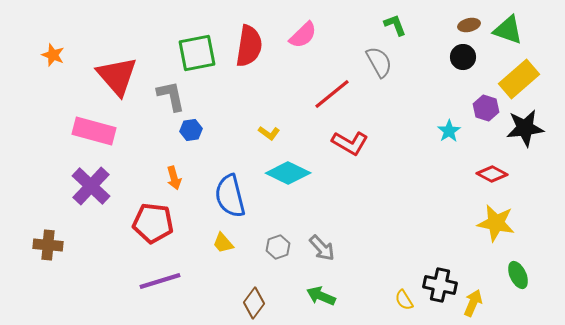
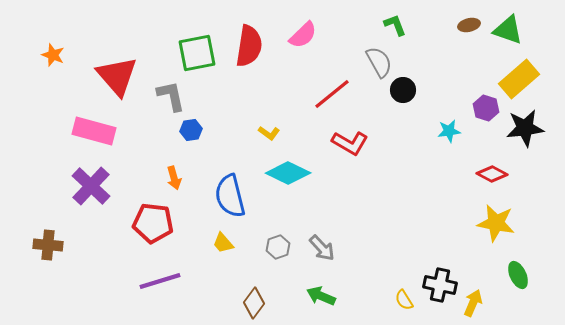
black circle: moved 60 px left, 33 px down
cyan star: rotated 25 degrees clockwise
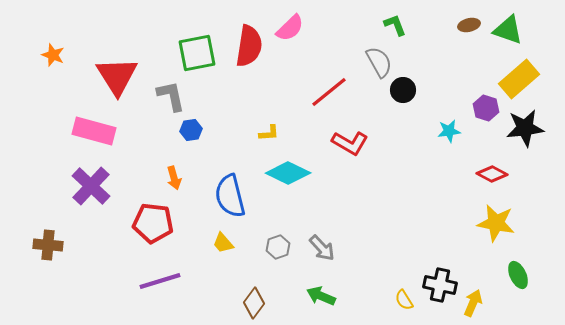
pink semicircle: moved 13 px left, 7 px up
red triangle: rotated 9 degrees clockwise
red line: moved 3 px left, 2 px up
yellow L-shape: rotated 40 degrees counterclockwise
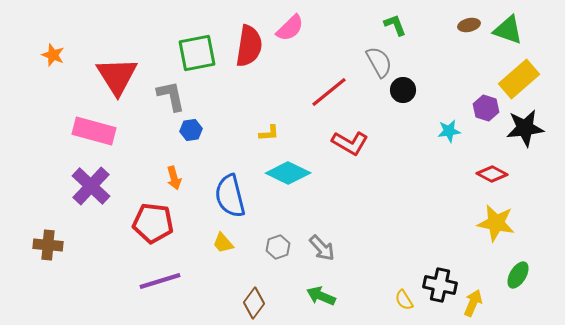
green ellipse: rotated 56 degrees clockwise
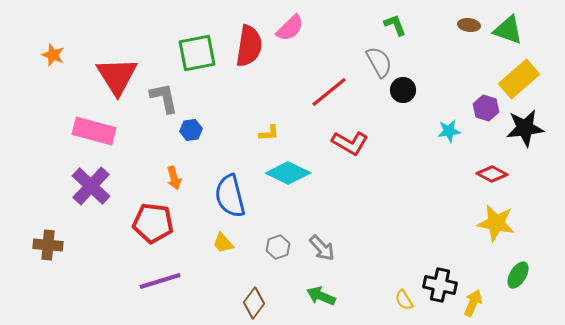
brown ellipse: rotated 20 degrees clockwise
gray L-shape: moved 7 px left, 2 px down
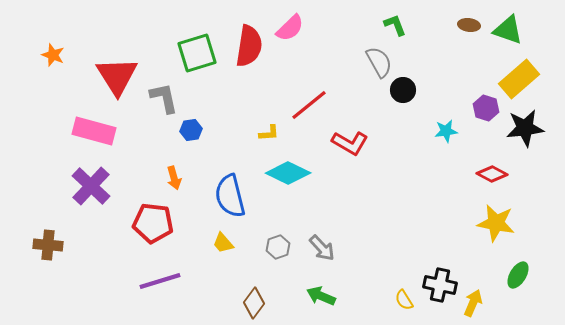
green square: rotated 6 degrees counterclockwise
red line: moved 20 px left, 13 px down
cyan star: moved 3 px left
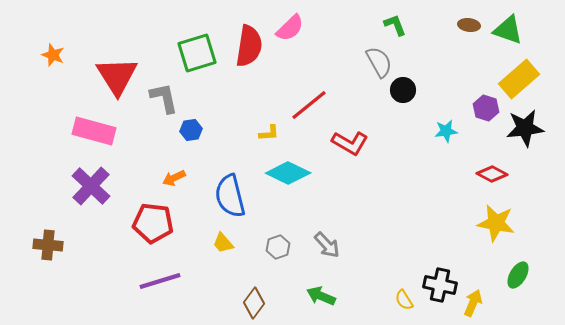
orange arrow: rotated 80 degrees clockwise
gray arrow: moved 5 px right, 3 px up
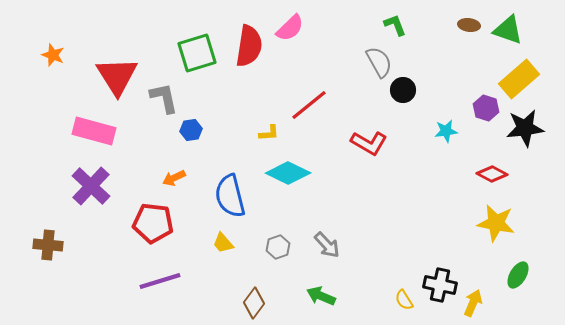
red L-shape: moved 19 px right
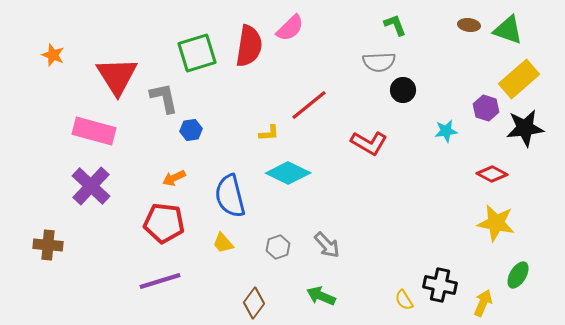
gray semicircle: rotated 116 degrees clockwise
red pentagon: moved 11 px right
yellow arrow: moved 10 px right
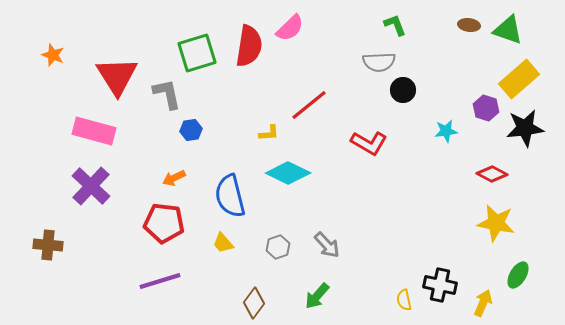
gray L-shape: moved 3 px right, 4 px up
green arrow: moved 4 px left; rotated 72 degrees counterclockwise
yellow semicircle: rotated 20 degrees clockwise
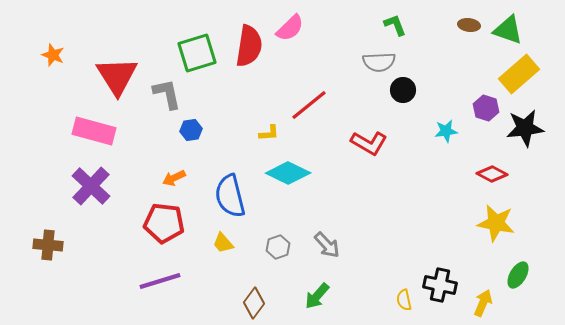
yellow rectangle: moved 5 px up
